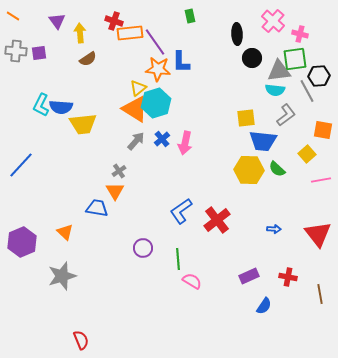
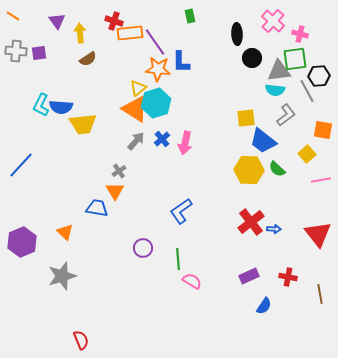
blue trapezoid at (263, 141): rotated 32 degrees clockwise
red cross at (217, 220): moved 34 px right, 2 px down
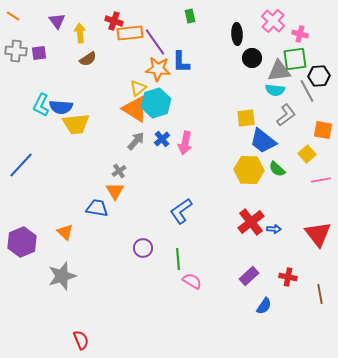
yellow trapezoid at (83, 124): moved 7 px left
purple rectangle at (249, 276): rotated 18 degrees counterclockwise
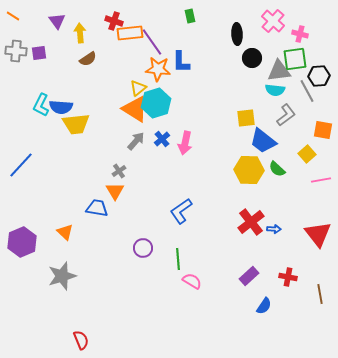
purple line at (155, 42): moved 3 px left
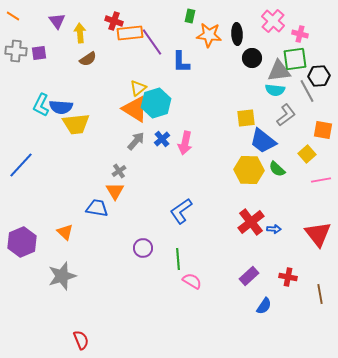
green rectangle at (190, 16): rotated 24 degrees clockwise
orange star at (158, 69): moved 51 px right, 34 px up
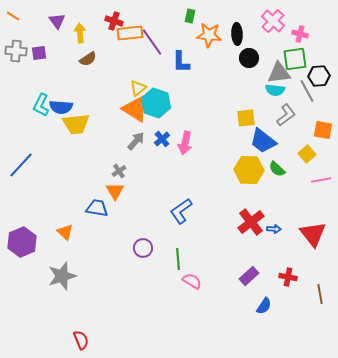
black circle at (252, 58): moved 3 px left
gray triangle at (279, 71): moved 2 px down
cyan hexagon at (156, 103): rotated 24 degrees counterclockwise
red triangle at (318, 234): moved 5 px left
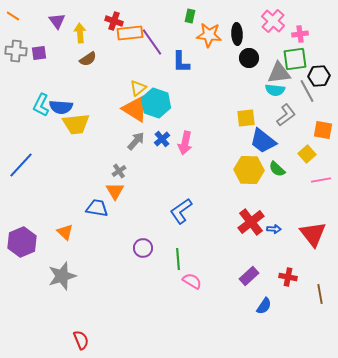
pink cross at (300, 34): rotated 21 degrees counterclockwise
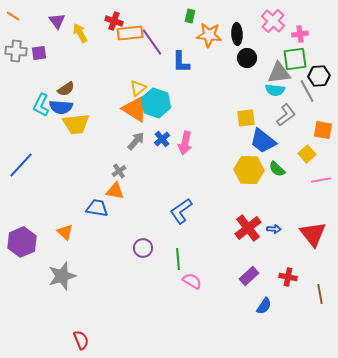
yellow arrow at (80, 33): rotated 24 degrees counterclockwise
black circle at (249, 58): moved 2 px left
brown semicircle at (88, 59): moved 22 px left, 30 px down
orange triangle at (115, 191): rotated 48 degrees counterclockwise
red cross at (251, 222): moved 3 px left, 6 px down
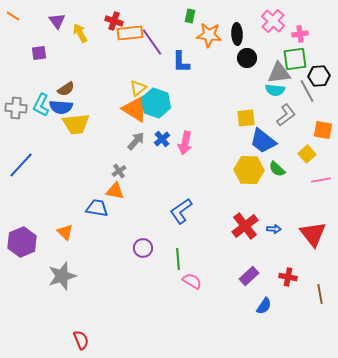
gray cross at (16, 51): moved 57 px down
red cross at (248, 228): moved 3 px left, 2 px up
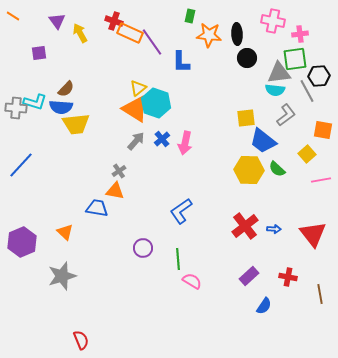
pink cross at (273, 21): rotated 30 degrees counterclockwise
orange rectangle at (130, 33): rotated 30 degrees clockwise
brown semicircle at (66, 89): rotated 12 degrees counterclockwise
cyan L-shape at (41, 105): moved 6 px left, 3 px up; rotated 100 degrees counterclockwise
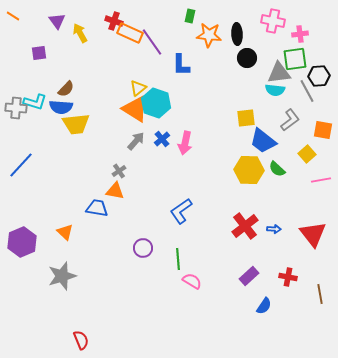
blue L-shape at (181, 62): moved 3 px down
gray L-shape at (286, 115): moved 4 px right, 5 px down
